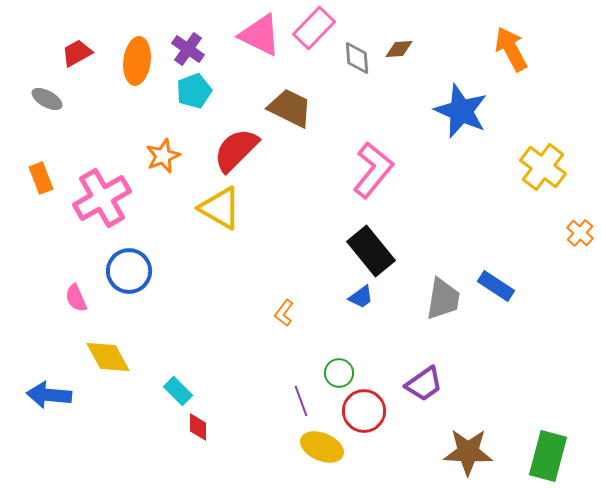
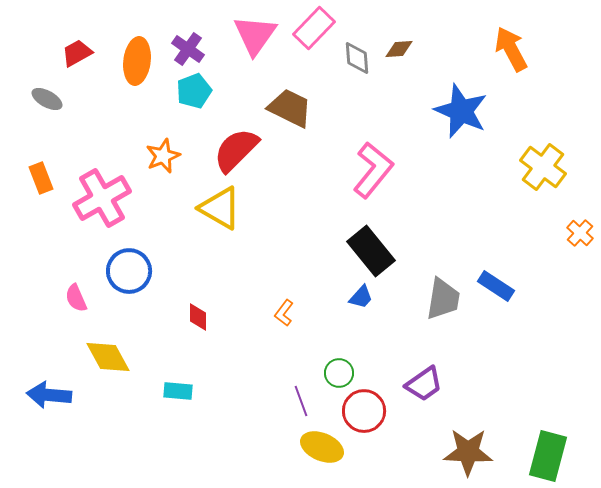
pink triangle: moved 5 px left; rotated 39 degrees clockwise
blue trapezoid: rotated 12 degrees counterclockwise
cyan rectangle: rotated 40 degrees counterclockwise
red diamond: moved 110 px up
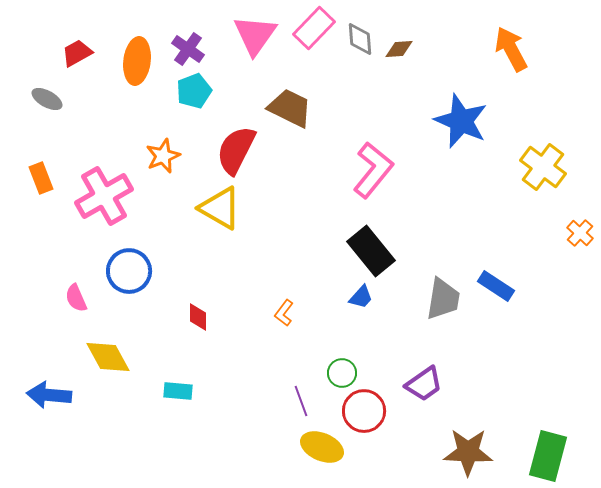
gray diamond: moved 3 px right, 19 px up
blue star: moved 10 px down
red semicircle: rotated 18 degrees counterclockwise
pink cross: moved 2 px right, 2 px up
green circle: moved 3 px right
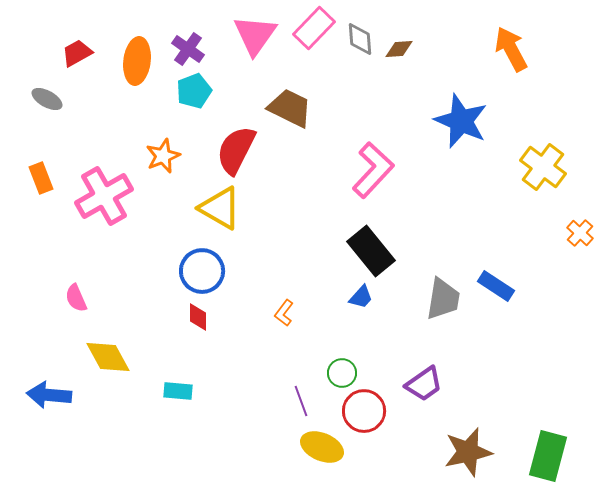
pink L-shape: rotated 4 degrees clockwise
blue circle: moved 73 px right
brown star: rotated 15 degrees counterclockwise
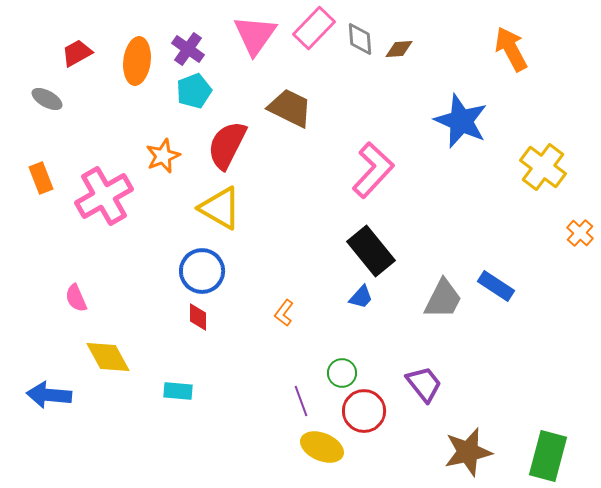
red semicircle: moved 9 px left, 5 px up
gray trapezoid: rotated 18 degrees clockwise
purple trapezoid: rotated 93 degrees counterclockwise
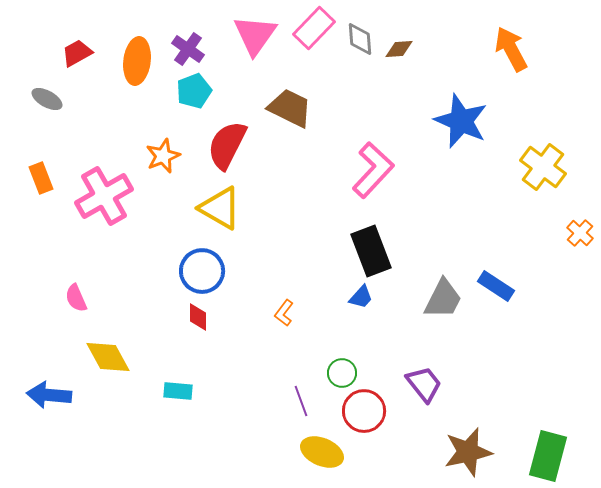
black rectangle: rotated 18 degrees clockwise
yellow ellipse: moved 5 px down
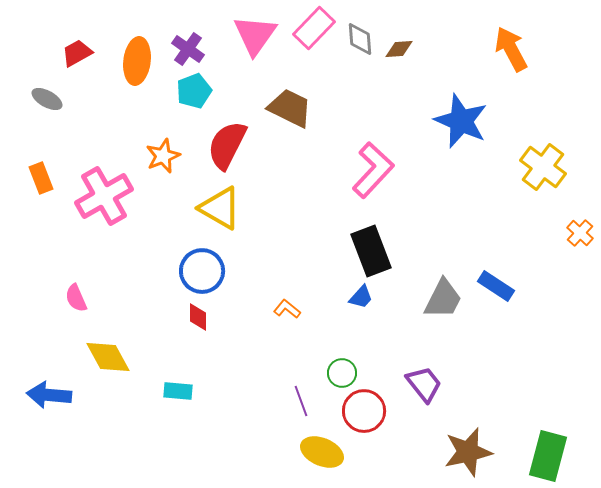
orange L-shape: moved 3 px right, 4 px up; rotated 92 degrees clockwise
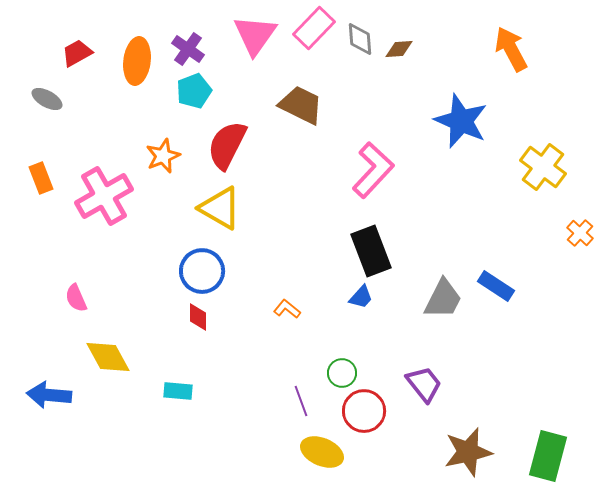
brown trapezoid: moved 11 px right, 3 px up
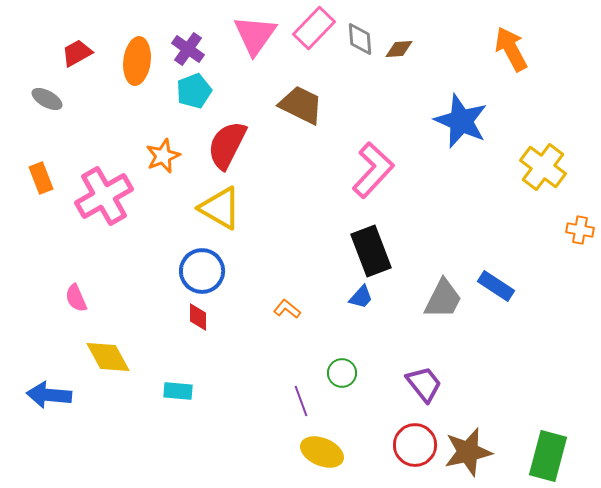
orange cross: moved 3 px up; rotated 32 degrees counterclockwise
red circle: moved 51 px right, 34 px down
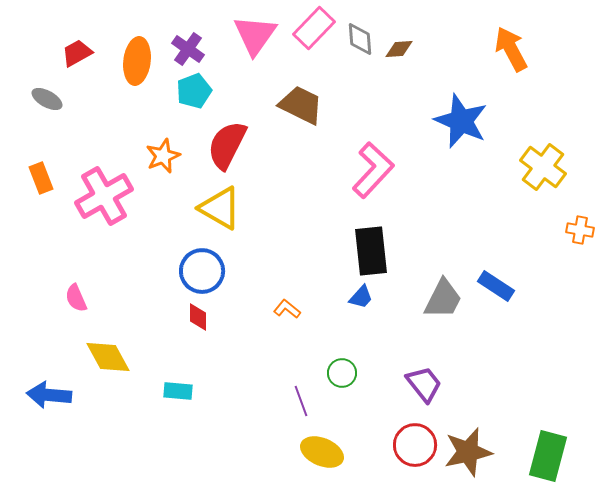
black rectangle: rotated 15 degrees clockwise
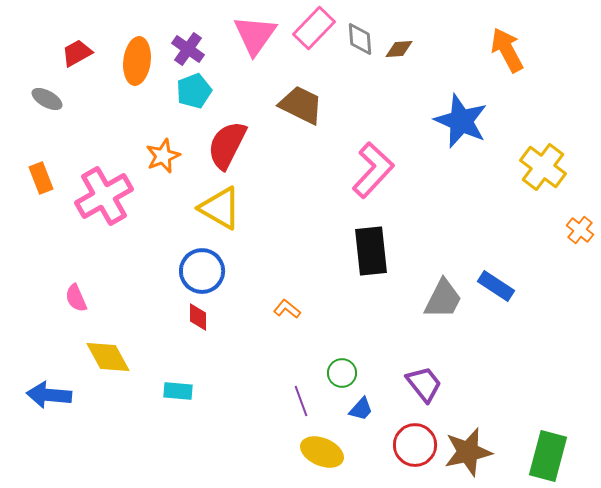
orange arrow: moved 4 px left, 1 px down
orange cross: rotated 28 degrees clockwise
blue trapezoid: moved 112 px down
